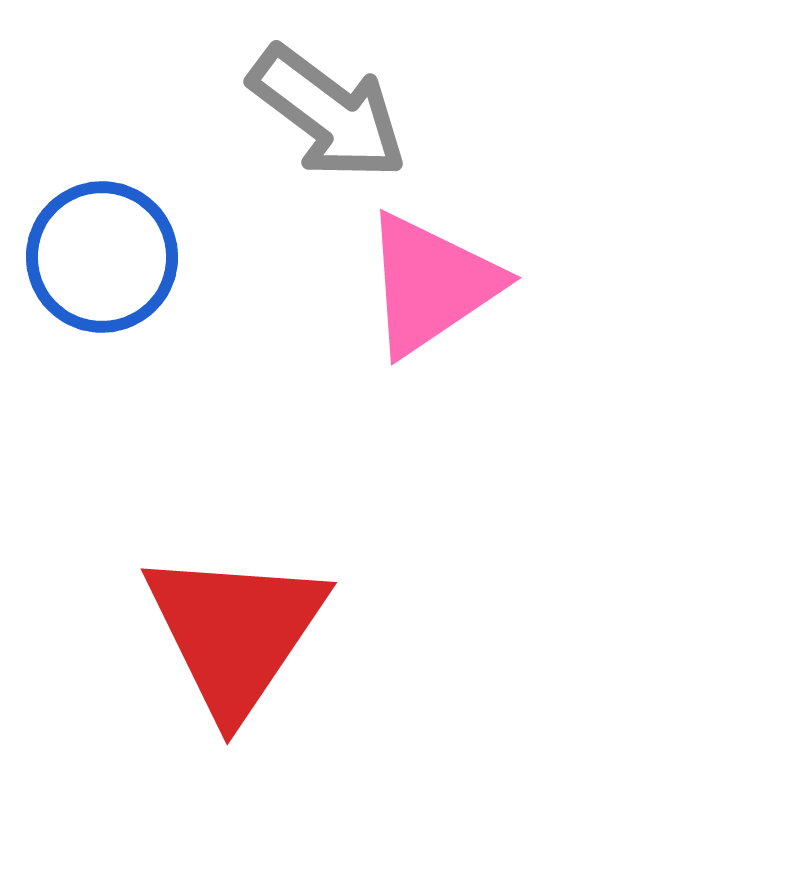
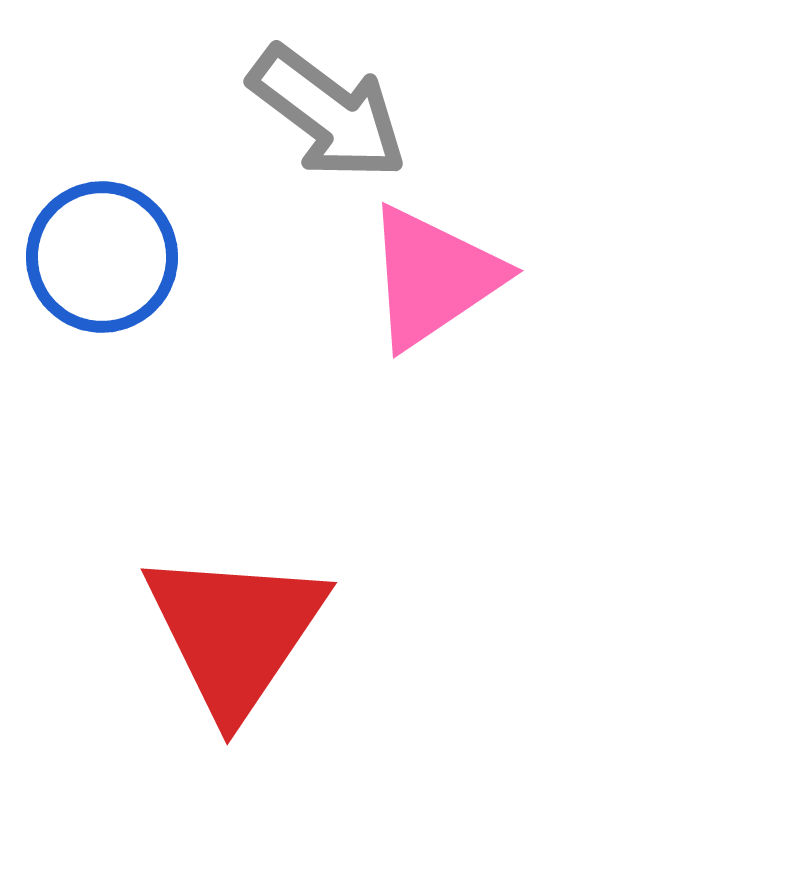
pink triangle: moved 2 px right, 7 px up
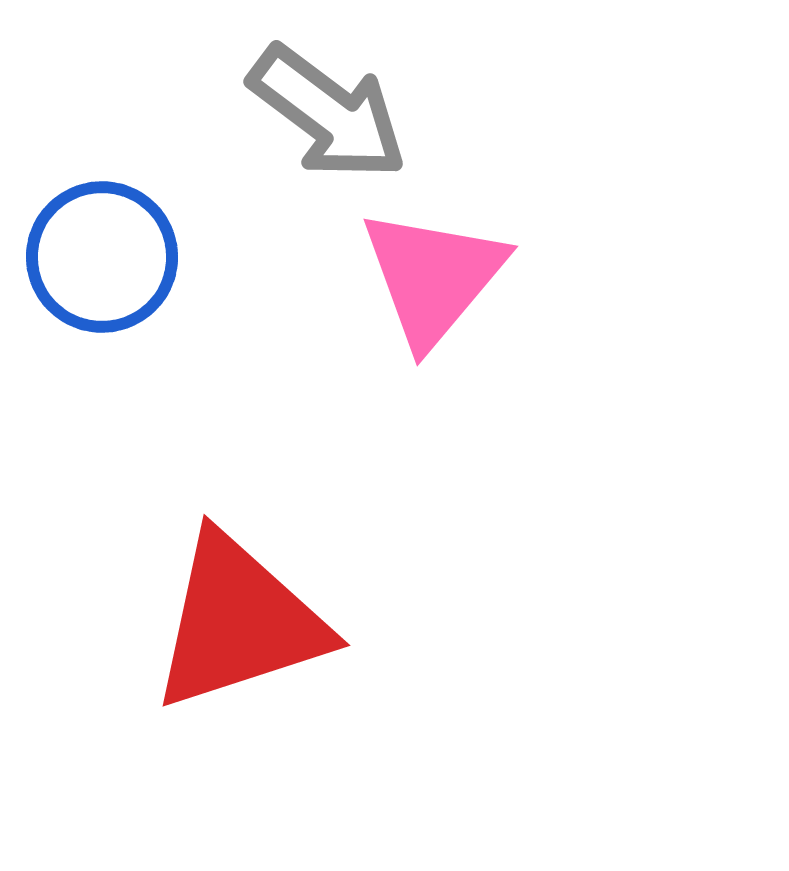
pink triangle: rotated 16 degrees counterclockwise
red triangle: moved 4 px right, 10 px up; rotated 38 degrees clockwise
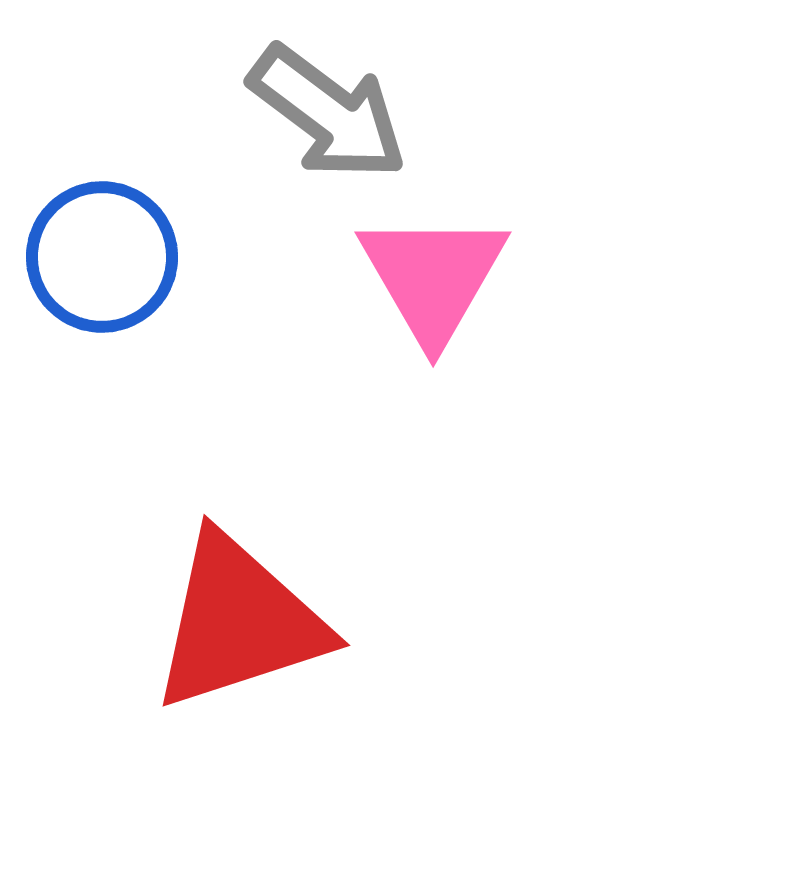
pink triangle: rotated 10 degrees counterclockwise
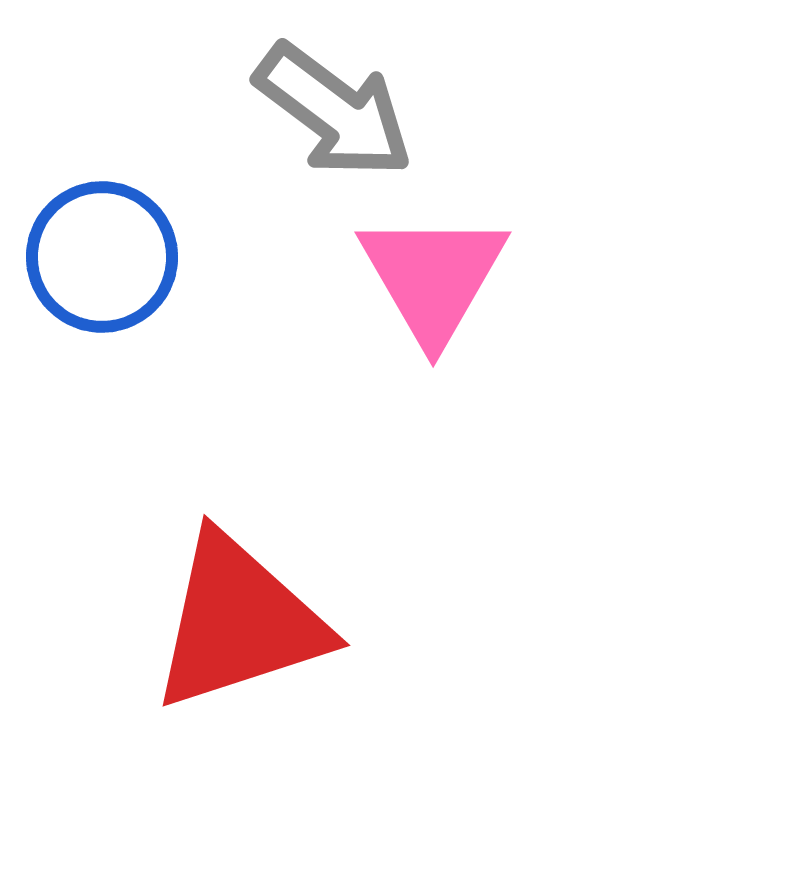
gray arrow: moved 6 px right, 2 px up
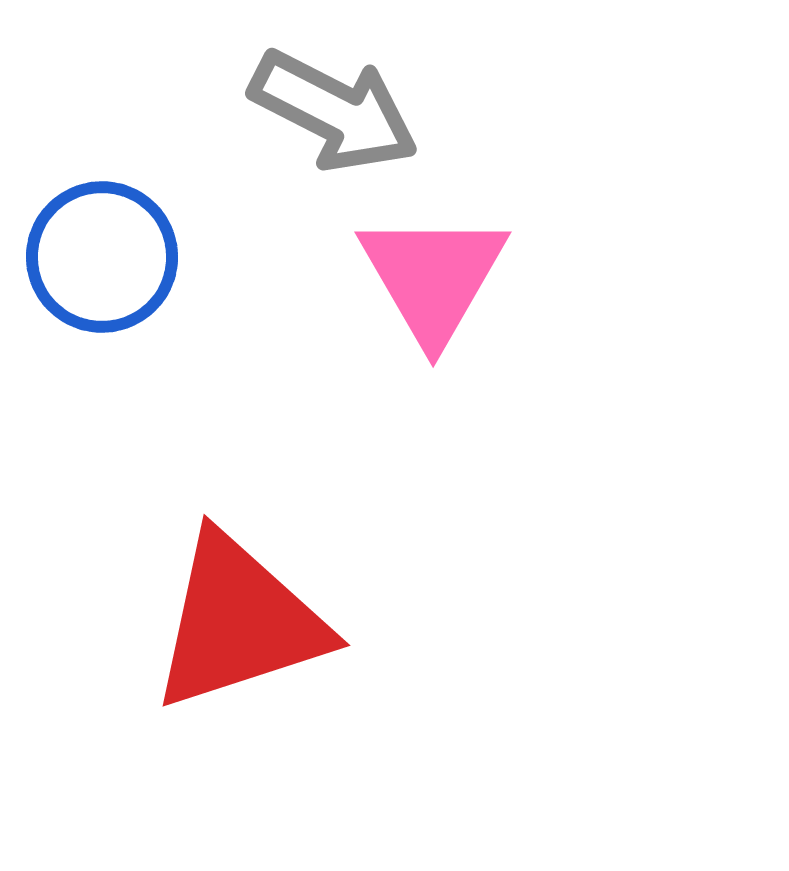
gray arrow: rotated 10 degrees counterclockwise
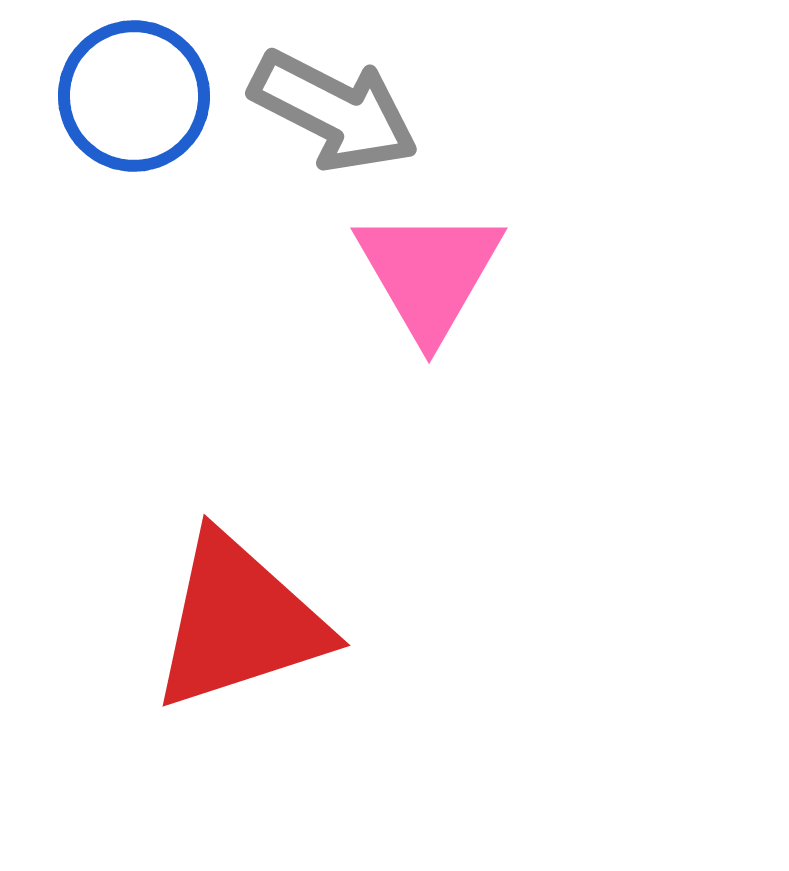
blue circle: moved 32 px right, 161 px up
pink triangle: moved 4 px left, 4 px up
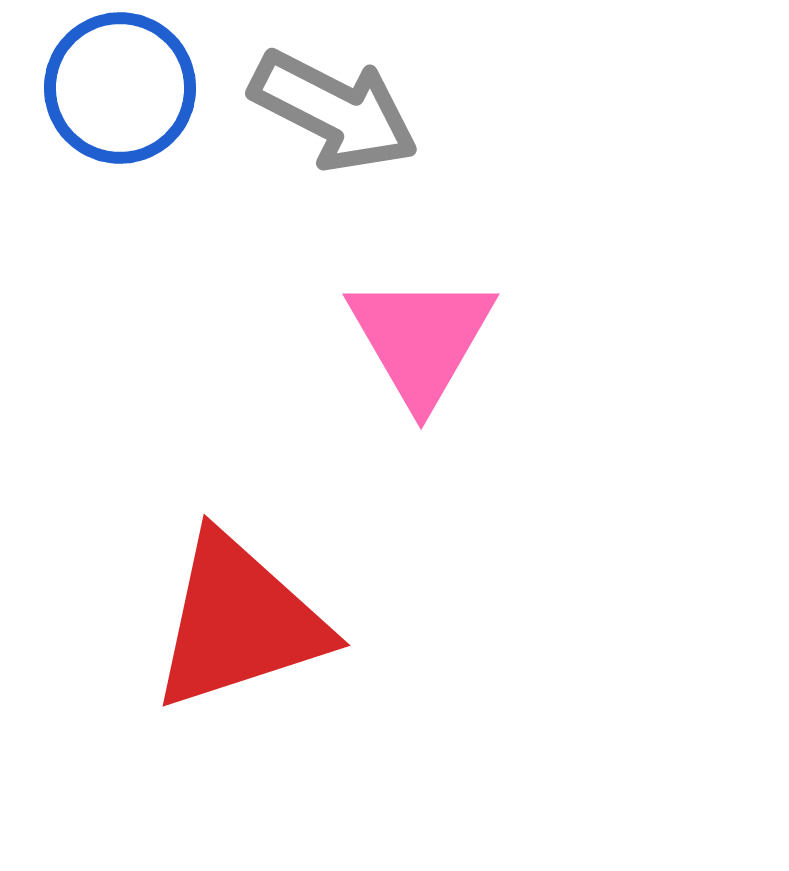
blue circle: moved 14 px left, 8 px up
pink triangle: moved 8 px left, 66 px down
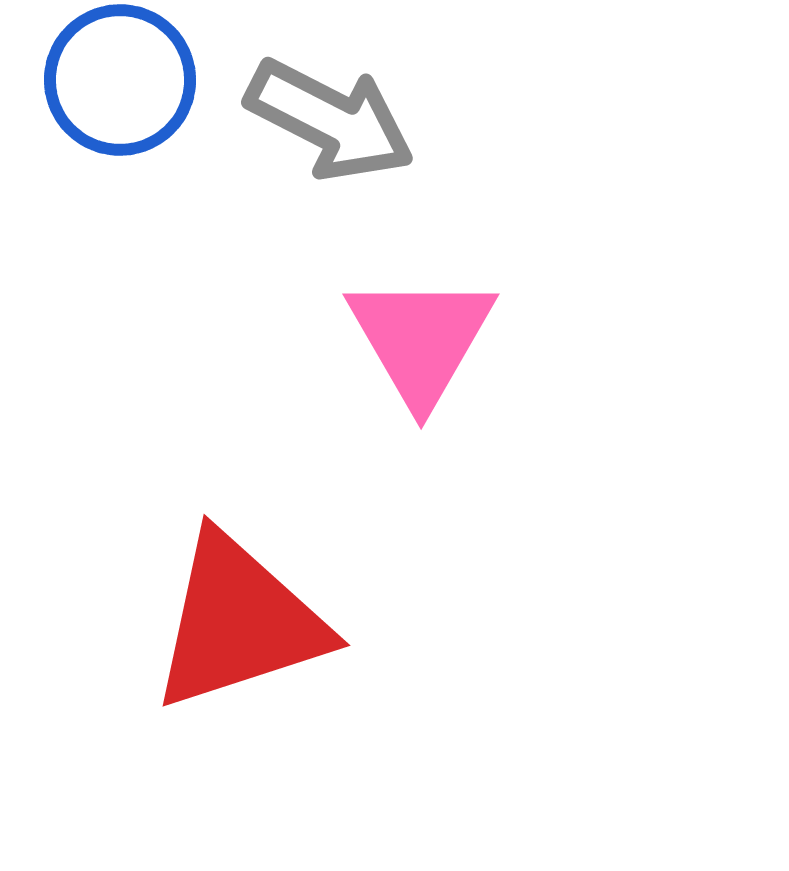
blue circle: moved 8 px up
gray arrow: moved 4 px left, 9 px down
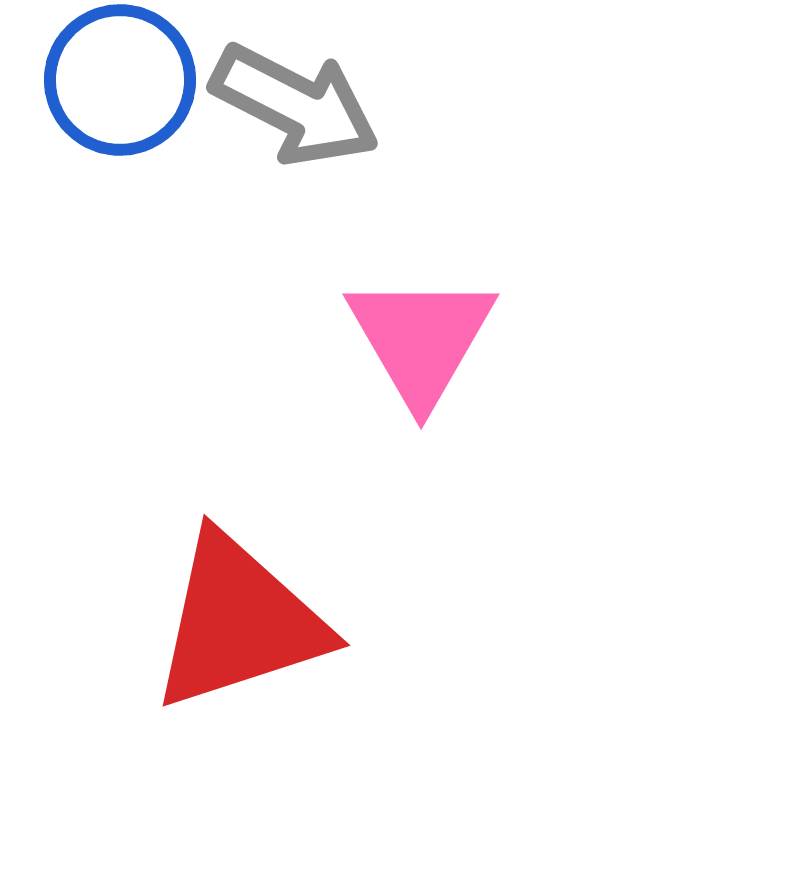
gray arrow: moved 35 px left, 15 px up
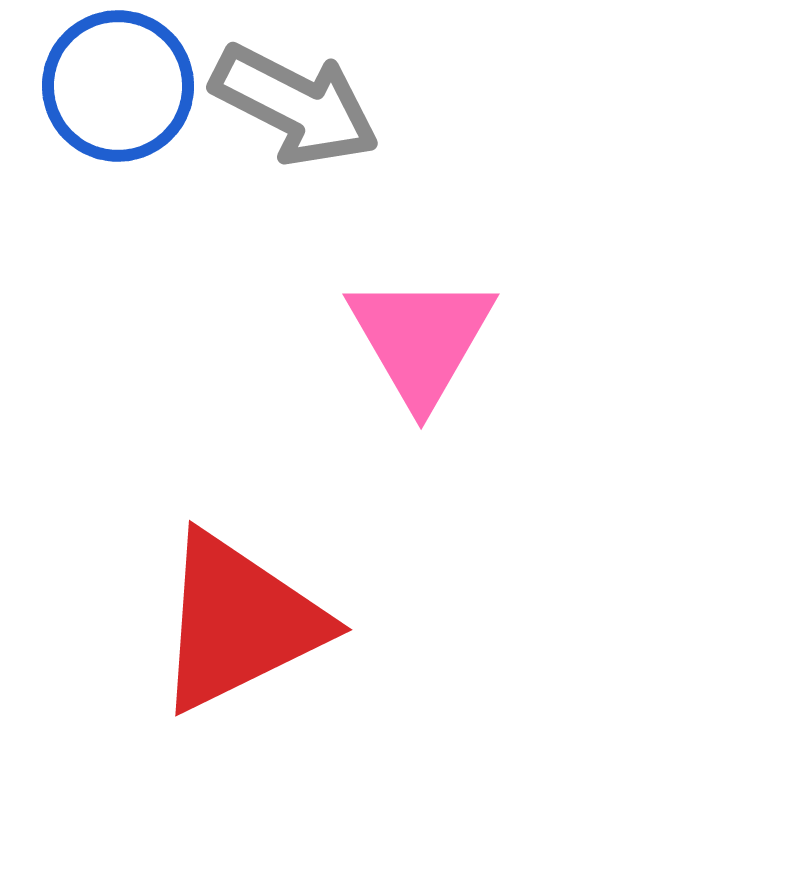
blue circle: moved 2 px left, 6 px down
red triangle: rotated 8 degrees counterclockwise
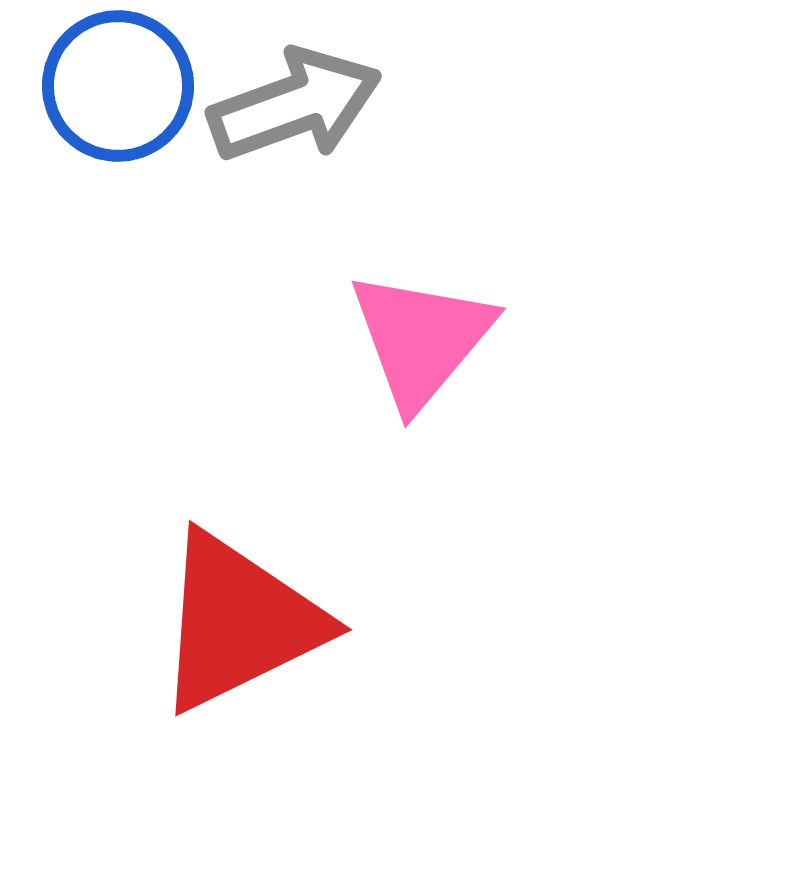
gray arrow: rotated 47 degrees counterclockwise
pink triangle: rotated 10 degrees clockwise
